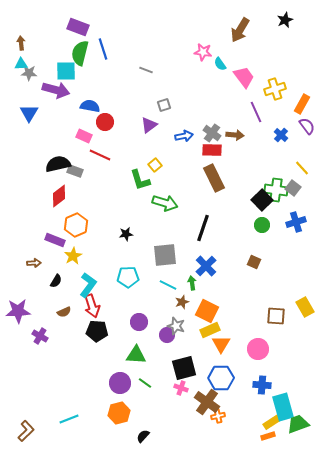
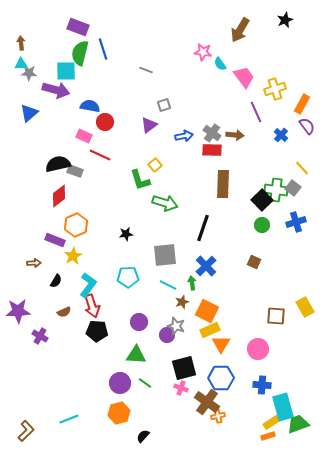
blue triangle at (29, 113): rotated 18 degrees clockwise
brown rectangle at (214, 178): moved 9 px right, 6 px down; rotated 28 degrees clockwise
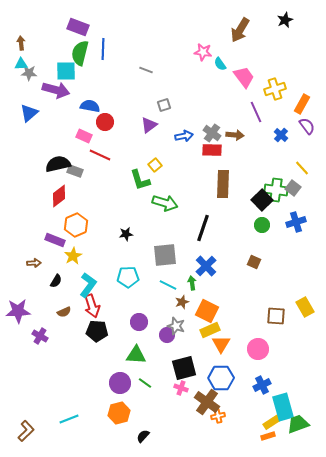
blue line at (103, 49): rotated 20 degrees clockwise
blue cross at (262, 385): rotated 30 degrees counterclockwise
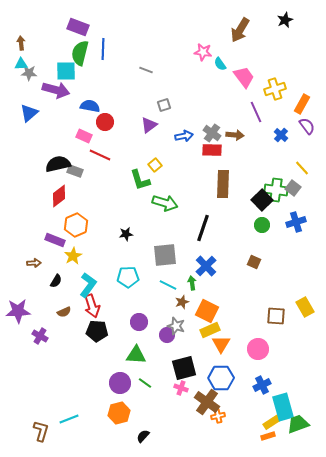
brown L-shape at (26, 431): moved 15 px right; rotated 30 degrees counterclockwise
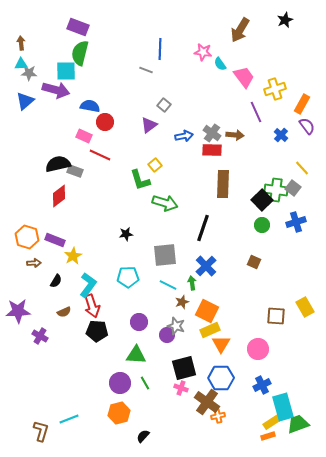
blue line at (103, 49): moved 57 px right
gray square at (164, 105): rotated 32 degrees counterclockwise
blue triangle at (29, 113): moved 4 px left, 12 px up
orange hexagon at (76, 225): moved 49 px left, 12 px down; rotated 20 degrees counterclockwise
green line at (145, 383): rotated 24 degrees clockwise
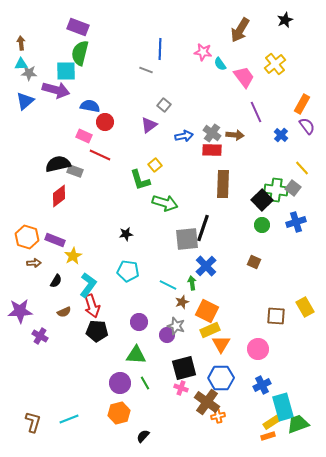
yellow cross at (275, 89): moved 25 px up; rotated 20 degrees counterclockwise
gray square at (165, 255): moved 22 px right, 16 px up
cyan pentagon at (128, 277): moved 6 px up; rotated 10 degrees clockwise
purple star at (18, 311): moved 2 px right
brown L-shape at (41, 431): moved 8 px left, 9 px up
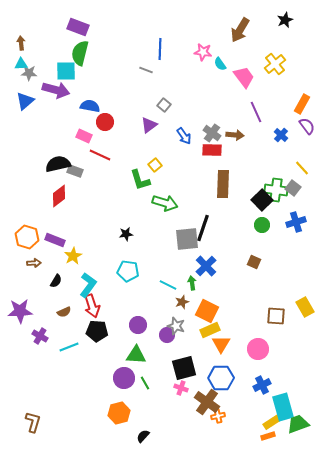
blue arrow at (184, 136): rotated 66 degrees clockwise
purple circle at (139, 322): moved 1 px left, 3 px down
purple circle at (120, 383): moved 4 px right, 5 px up
cyan line at (69, 419): moved 72 px up
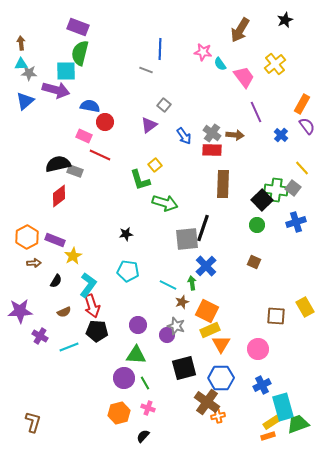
green circle at (262, 225): moved 5 px left
orange hexagon at (27, 237): rotated 15 degrees clockwise
pink cross at (181, 388): moved 33 px left, 20 px down
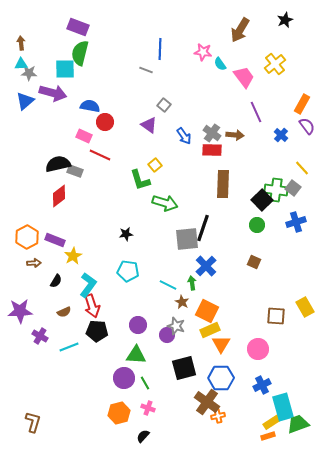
cyan square at (66, 71): moved 1 px left, 2 px up
purple arrow at (56, 90): moved 3 px left, 3 px down
purple triangle at (149, 125): rotated 48 degrees counterclockwise
brown star at (182, 302): rotated 24 degrees counterclockwise
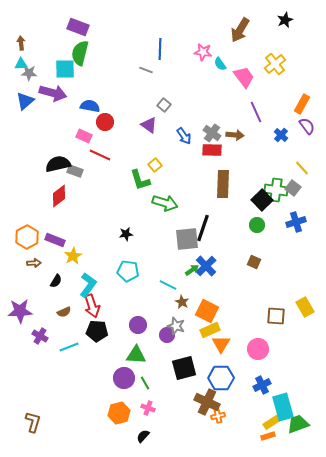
green arrow at (192, 283): moved 13 px up; rotated 64 degrees clockwise
brown cross at (207, 402): rotated 10 degrees counterclockwise
